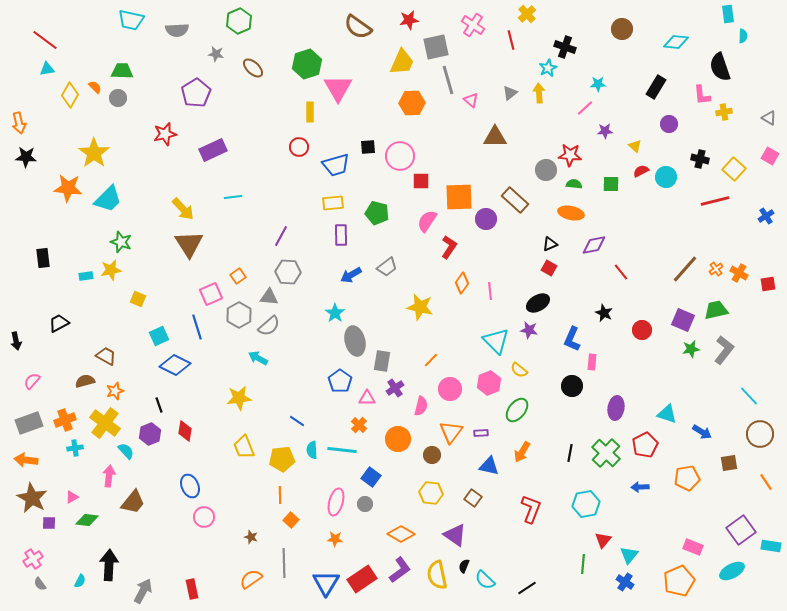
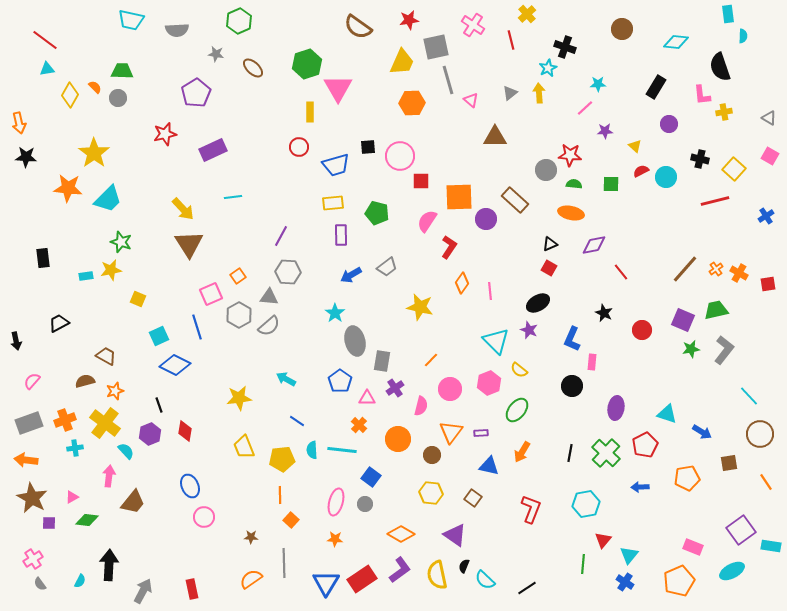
purple star at (529, 330): rotated 12 degrees clockwise
cyan arrow at (258, 358): moved 28 px right, 21 px down
brown star at (251, 537): rotated 16 degrees counterclockwise
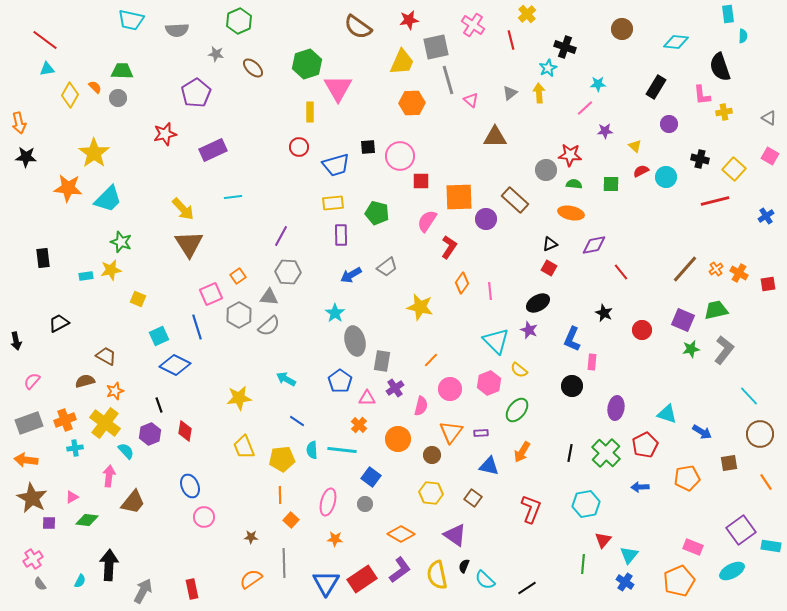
pink ellipse at (336, 502): moved 8 px left
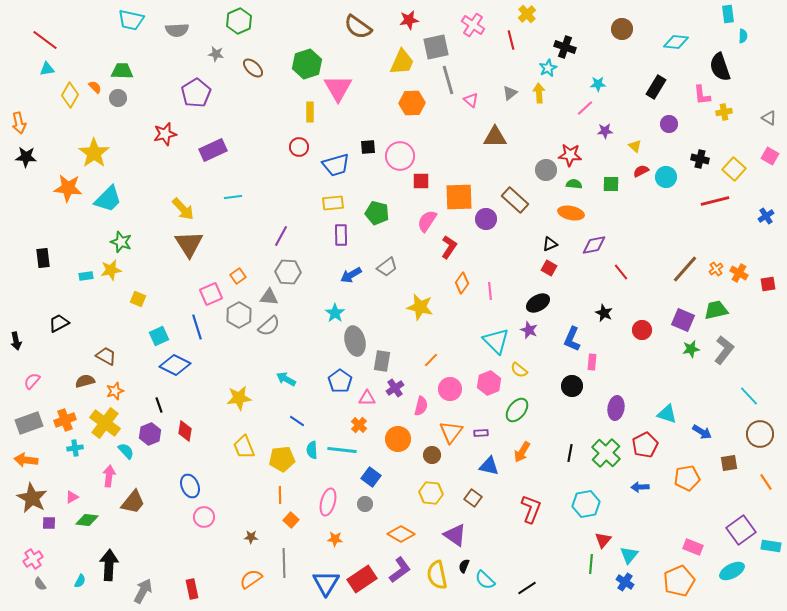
green line at (583, 564): moved 8 px right
